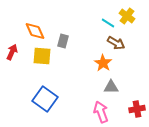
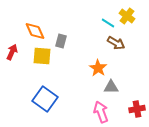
gray rectangle: moved 2 px left
orange star: moved 5 px left, 5 px down
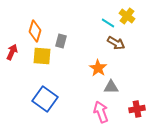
orange diamond: rotated 40 degrees clockwise
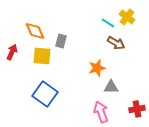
yellow cross: moved 1 px down
orange diamond: rotated 40 degrees counterclockwise
orange star: moved 1 px left; rotated 24 degrees clockwise
blue square: moved 5 px up
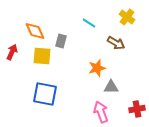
cyan line: moved 19 px left
blue square: rotated 25 degrees counterclockwise
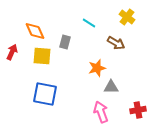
gray rectangle: moved 4 px right, 1 px down
red cross: moved 1 px right, 1 px down
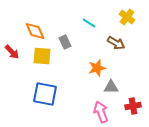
gray rectangle: rotated 40 degrees counterclockwise
red arrow: rotated 112 degrees clockwise
red cross: moved 5 px left, 4 px up
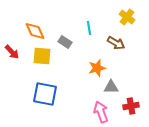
cyan line: moved 5 px down; rotated 48 degrees clockwise
gray rectangle: rotated 32 degrees counterclockwise
red cross: moved 2 px left
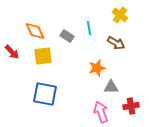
yellow cross: moved 7 px left, 2 px up
gray rectangle: moved 2 px right, 6 px up
yellow square: moved 1 px right; rotated 12 degrees counterclockwise
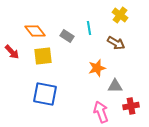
orange diamond: rotated 15 degrees counterclockwise
gray triangle: moved 4 px right, 1 px up
